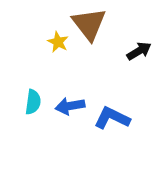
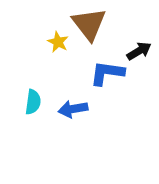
blue arrow: moved 3 px right, 3 px down
blue L-shape: moved 5 px left, 45 px up; rotated 18 degrees counterclockwise
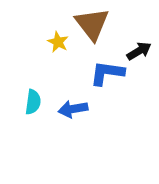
brown triangle: moved 3 px right
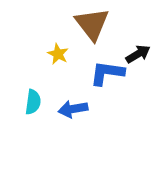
yellow star: moved 12 px down
black arrow: moved 1 px left, 3 px down
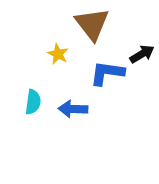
black arrow: moved 4 px right
blue arrow: rotated 12 degrees clockwise
